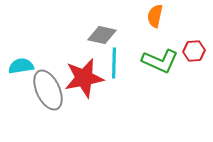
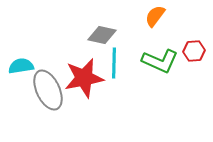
orange semicircle: rotated 25 degrees clockwise
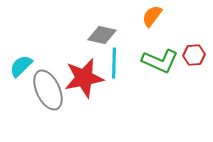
orange semicircle: moved 3 px left
red hexagon: moved 4 px down
cyan semicircle: rotated 35 degrees counterclockwise
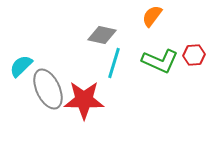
cyan line: rotated 16 degrees clockwise
red star: moved 22 px down; rotated 12 degrees clockwise
gray ellipse: moved 1 px up
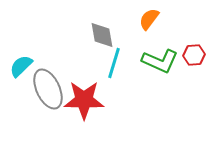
orange semicircle: moved 3 px left, 3 px down
gray diamond: rotated 68 degrees clockwise
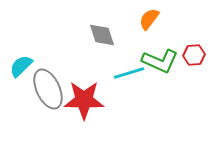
gray diamond: rotated 8 degrees counterclockwise
cyan line: moved 15 px right, 10 px down; rotated 56 degrees clockwise
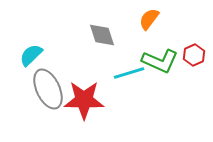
red hexagon: rotated 20 degrees counterclockwise
cyan semicircle: moved 10 px right, 11 px up
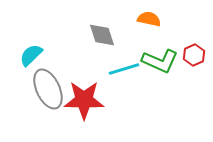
orange semicircle: rotated 65 degrees clockwise
cyan line: moved 5 px left, 4 px up
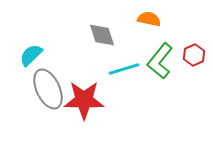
green L-shape: rotated 105 degrees clockwise
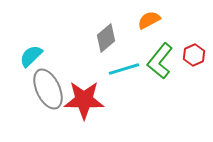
orange semicircle: moved 1 px down; rotated 40 degrees counterclockwise
gray diamond: moved 4 px right, 3 px down; rotated 68 degrees clockwise
cyan semicircle: moved 1 px down
